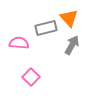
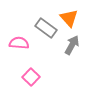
gray rectangle: rotated 50 degrees clockwise
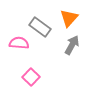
orange triangle: rotated 24 degrees clockwise
gray rectangle: moved 6 px left, 1 px up
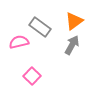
orange triangle: moved 5 px right, 3 px down; rotated 12 degrees clockwise
pink semicircle: moved 1 px up; rotated 18 degrees counterclockwise
pink square: moved 1 px right, 1 px up
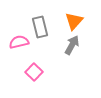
orange triangle: rotated 12 degrees counterclockwise
gray rectangle: rotated 40 degrees clockwise
pink square: moved 2 px right, 4 px up
